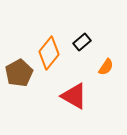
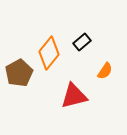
orange semicircle: moved 1 px left, 4 px down
red triangle: rotated 44 degrees counterclockwise
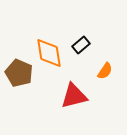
black rectangle: moved 1 px left, 3 px down
orange diamond: rotated 48 degrees counterclockwise
brown pentagon: rotated 20 degrees counterclockwise
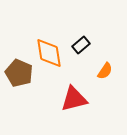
red triangle: moved 3 px down
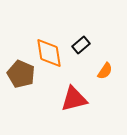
brown pentagon: moved 2 px right, 1 px down
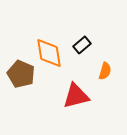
black rectangle: moved 1 px right
orange semicircle: rotated 18 degrees counterclockwise
red triangle: moved 2 px right, 3 px up
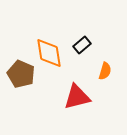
red triangle: moved 1 px right, 1 px down
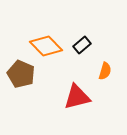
orange diamond: moved 3 px left, 7 px up; rotated 36 degrees counterclockwise
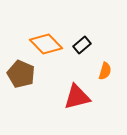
orange diamond: moved 2 px up
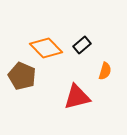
orange diamond: moved 4 px down
brown pentagon: moved 1 px right, 2 px down
